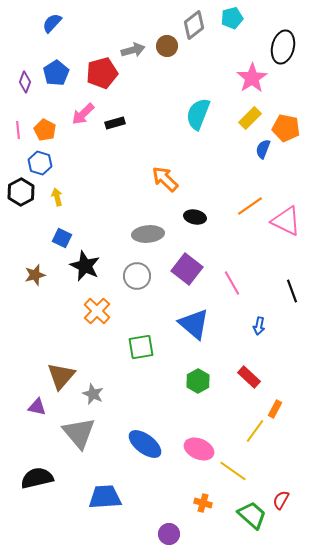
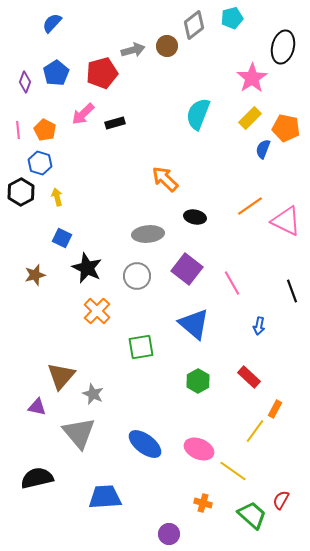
black star at (85, 266): moved 2 px right, 2 px down
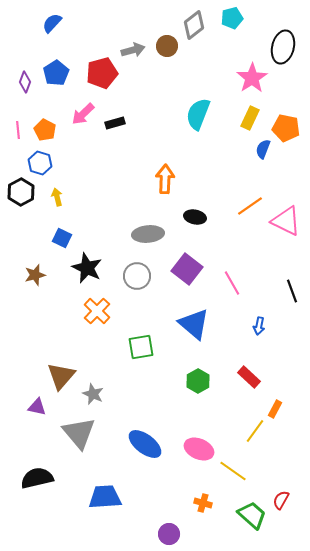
yellow rectangle at (250, 118): rotated 20 degrees counterclockwise
orange arrow at (165, 179): rotated 48 degrees clockwise
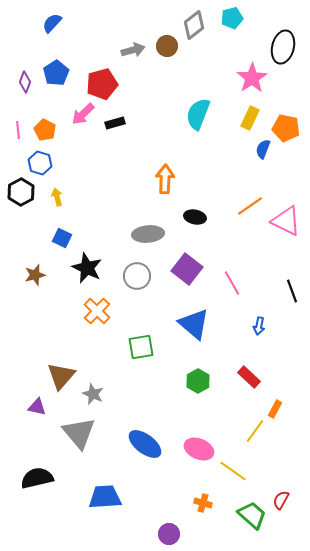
red pentagon at (102, 73): moved 11 px down
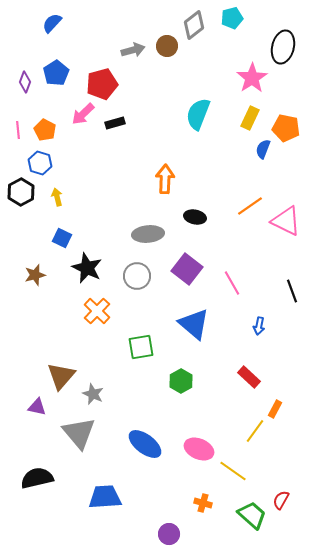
green hexagon at (198, 381): moved 17 px left
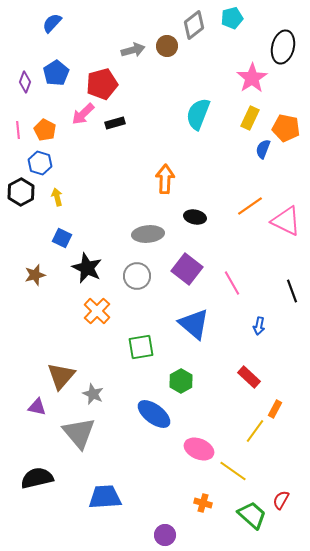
blue ellipse at (145, 444): moved 9 px right, 30 px up
purple circle at (169, 534): moved 4 px left, 1 px down
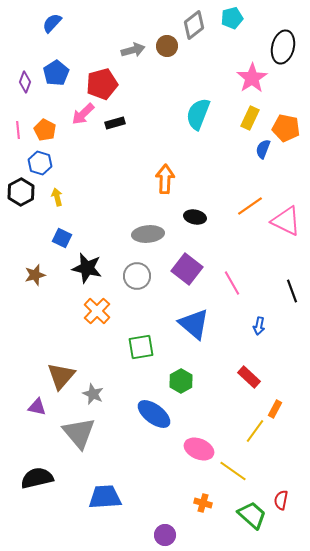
black star at (87, 268): rotated 12 degrees counterclockwise
red semicircle at (281, 500): rotated 18 degrees counterclockwise
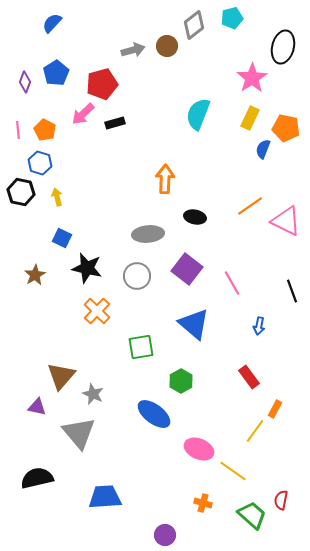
black hexagon at (21, 192): rotated 20 degrees counterclockwise
brown star at (35, 275): rotated 15 degrees counterclockwise
red rectangle at (249, 377): rotated 10 degrees clockwise
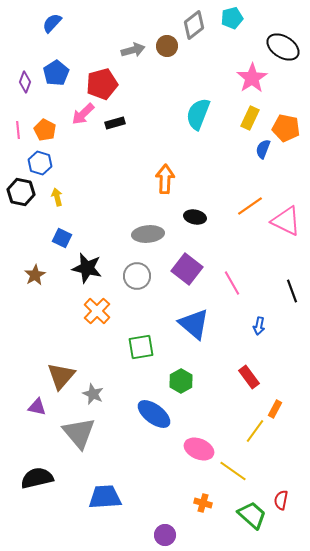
black ellipse at (283, 47): rotated 72 degrees counterclockwise
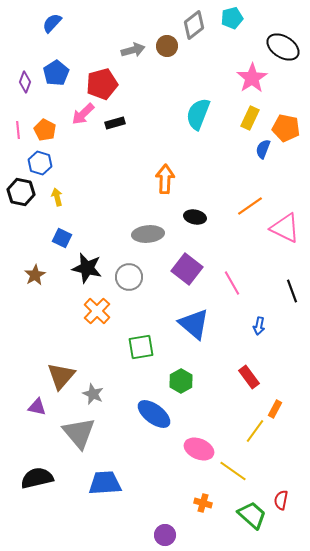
pink triangle at (286, 221): moved 1 px left, 7 px down
gray circle at (137, 276): moved 8 px left, 1 px down
blue trapezoid at (105, 497): moved 14 px up
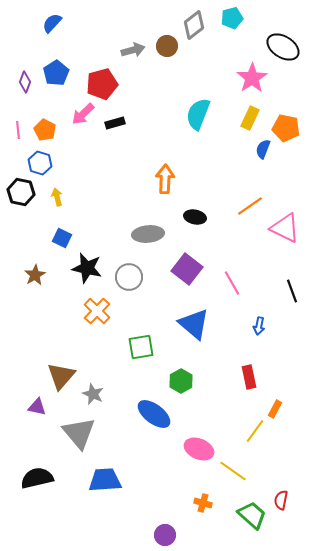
red rectangle at (249, 377): rotated 25 degrees clockwise
blue trapezoid at (105, 483): moved 3 px up
